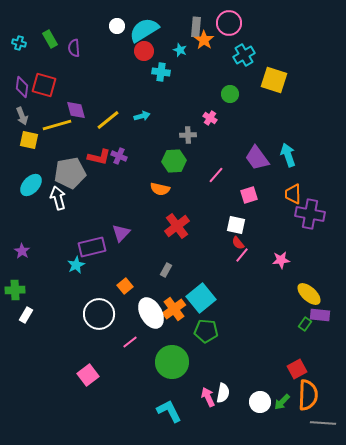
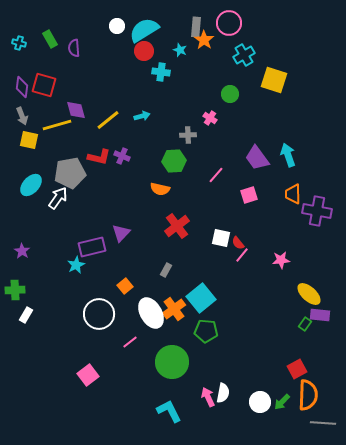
purple cross at (119, 156): moved 3 px right
white arrow at (58, 198): rotated 50 degrees clockwise
purple cross at (310, 214): moved 7 px right, 3 px up
white square at (236, 225): moved 15 px left, 13 px down
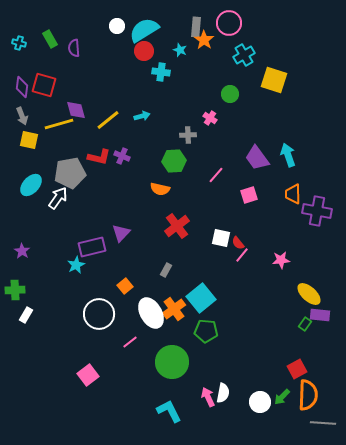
yellow line at (57, 125): moved 2 px right, 1 px up
green arrow at (282, 402): moved 5 px up
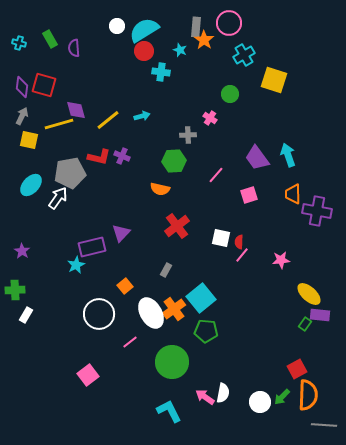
gray arrow at (22, 116): rotated 132 degrees counterclockwise
red semicircle at (238, 243): moved 1 px right, 1 px up; rotated 40 degrees clockwise
pink arrow at (208, 397): moved 3 px left; rotated 30 degrees counterclockwise
gray line at (323, 423): moved 1 px right, 2 px down
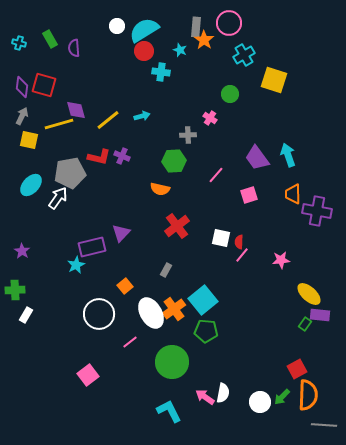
cyan square at (201, 298): moved 2 px right, 2 px down
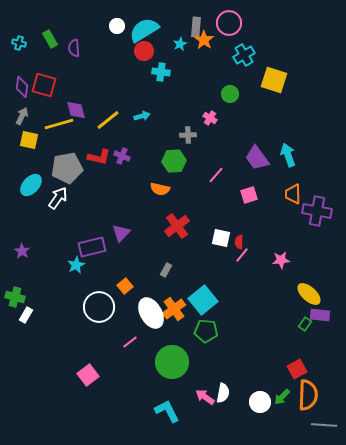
cyan star at (180, 50): moved 6 px up; rotated 24 degrees clockwise
gray pentagon at (70, 173): moved 3 px left, 5 px up
green cross at (15, 290): moved 7 px down; rotated 18 degrees clockwise
white circle at (99, 314): moved 7 px up
cyan L-shape at (169, 411): moved 2 px left
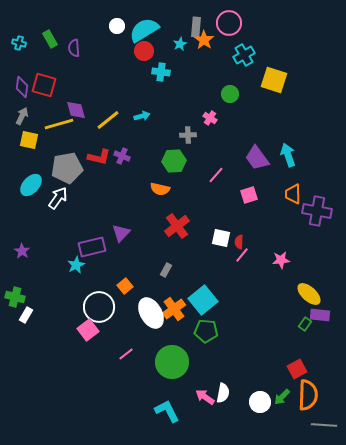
pink line at (130, 342): moved 4 px left, 12 px down
pink square at (88, 375): moved 45 px up
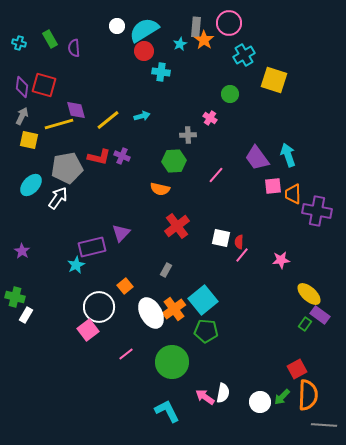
pink square at (249, 195): moved 24 px right, 9 px up; rotated 12 degrees clockwise
purple rectangle at (320, 315): rotated 30 degrees clockwise
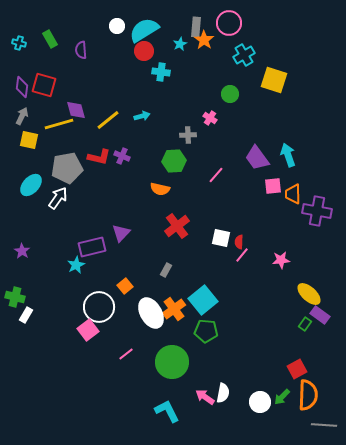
purple semicircle at (74, 48): moved 7 px right, 2 px down
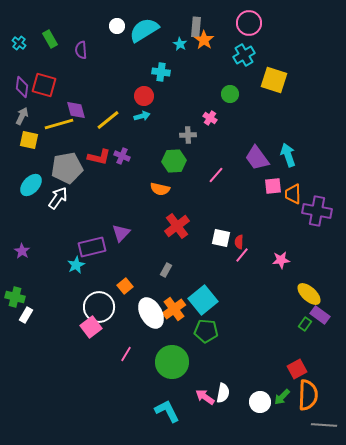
pink circle at (229, 23): moved 20 px right
cyan cross at (19, 43): rotated 24 degrees clockwise
cyan star at (180, 44): rotated 16 degrees counterclockwise
red circle at (144, 51): moved 45 px down
pink square at (88, 330): moved 3 px right, 3 px up
pink line at (126, 354): rotated 21 degrees counterclockwise
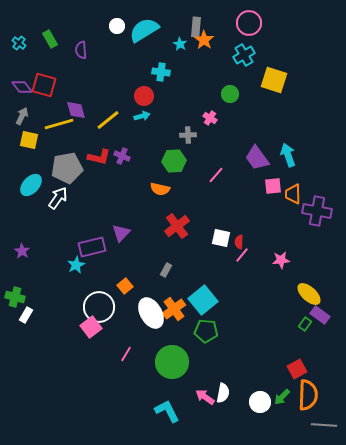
purple diamond at (22, 87): rotated 45 degrees counterclockwise
